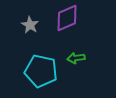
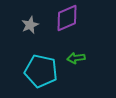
gray star: rotated 18 degrees clockwise
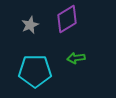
purple diamond: moved 1 px down; rotated 8 degrees counterclockwise
cyan pentagon: moved 6 px left; rotated 12 degrees counterclockwise
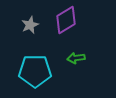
purple diamond: moved 1 px left, 1 px down
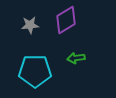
gray star: rotated 18 degrees clockwise
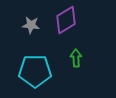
gray star: moved 1 px right; rotated 12 degrees clockwise
green arrow: rotated 96 degrees clockwise
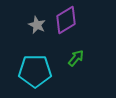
gray star: moved 6 px right; rotated 18 degrees clockwise
green arrow: rotated 42 degrees clockwise
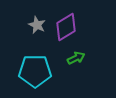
purple diamond: moved 7 px down
green arrow: rotated 24 degrees clockwise
